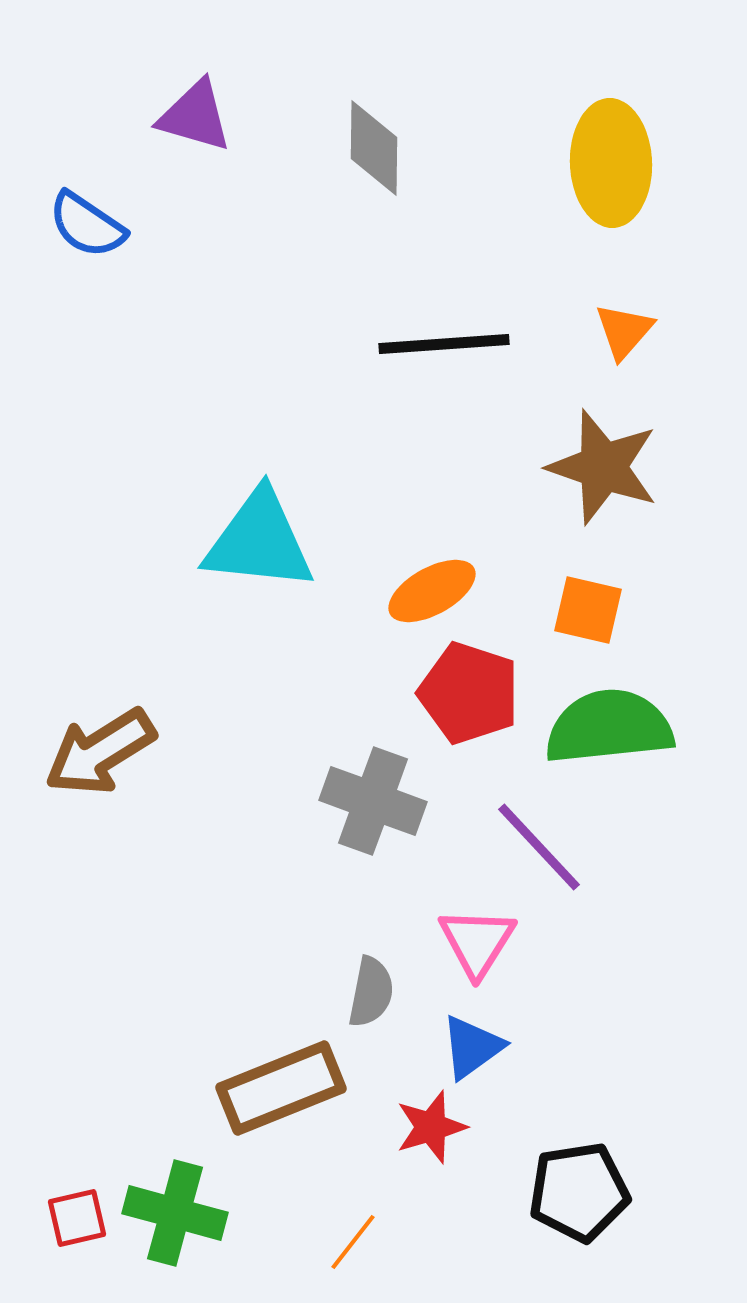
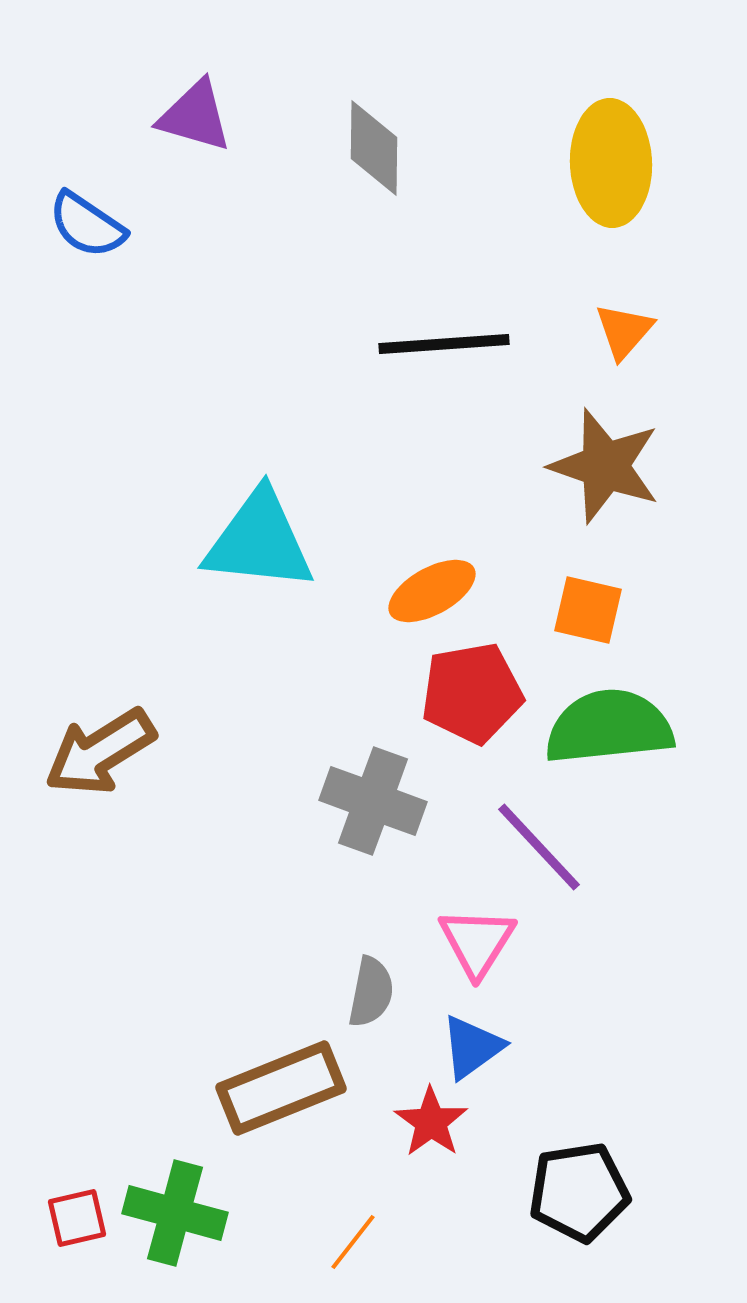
brown star: moved 2 px right, 1 px up
red pentagon: moved 3 px right; rotated 28 degrees counterclockwise
red star: moved 5 px up; rotated 20 degrees counterclockwise
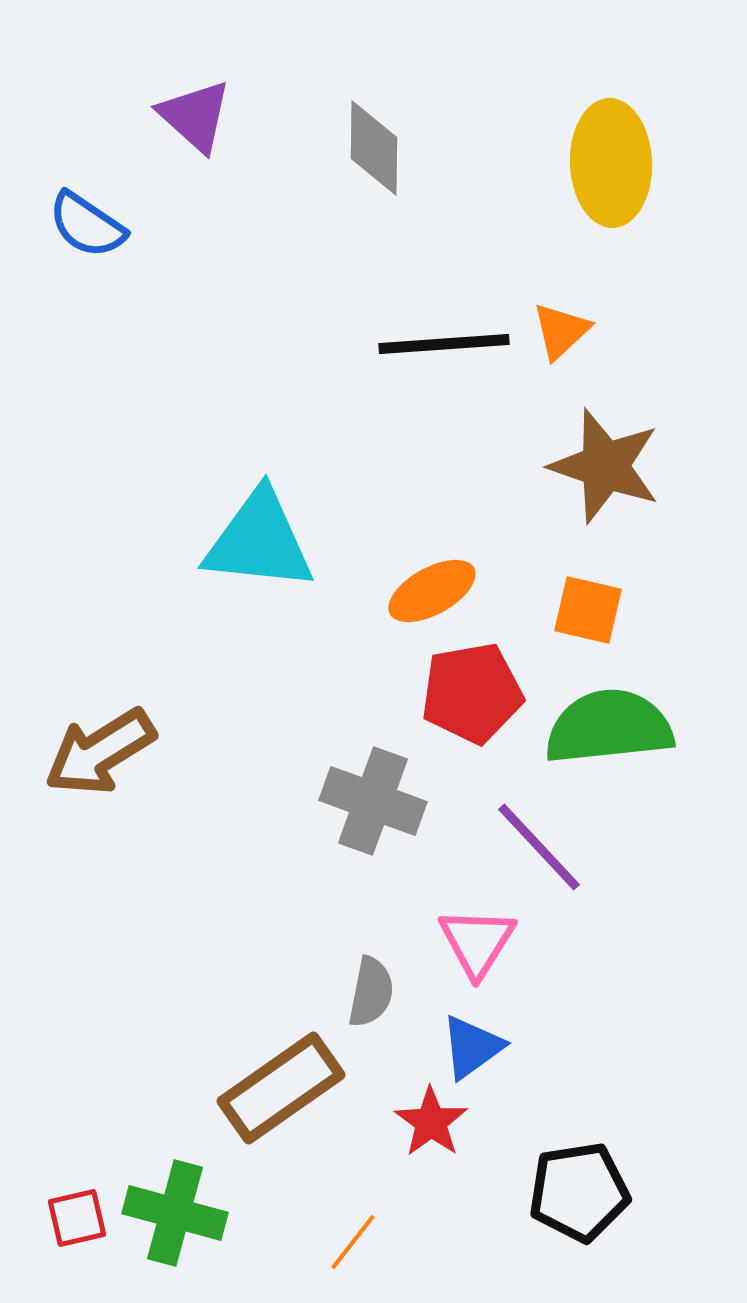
purple triangle: rotated 26 degrees clockwise
orange triangle: moved 63 px left; rotated 6 degrees clockwise
brown rectangle: rotated 13 degrees counterclockwise
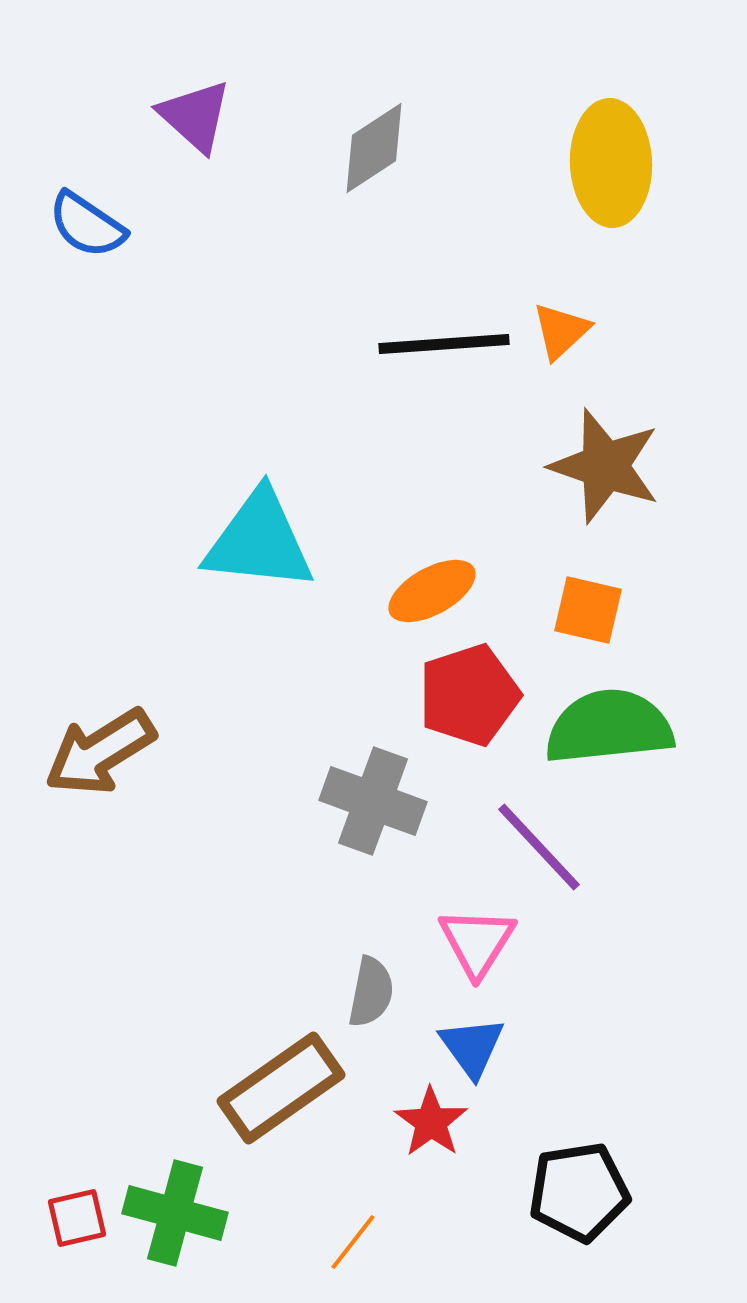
gray diamond: rotated 56 degrees clockwise
red pentagon: moved 3 px left, 2 px down; rotated 8 degrees counterclockwise
blue triangle: rotated 30 degrees counterclockwise
